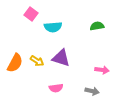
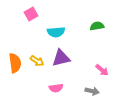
pink square: rotated 24 degrees clockwise
cyan semicircle: moved 3 px right, 5 px down
purple triangle: rotated 30 degrees counterclockwise
orange semicircle: rotated 36 degrees counterclockwise
pink arrow: rotated 32 degrees clockwise
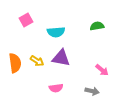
pink square: moved 5 px left, 6 px down
purple triangle: rotated 24 degrees clockwise
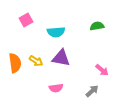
yellow arrow: moved 1 px left
gray arrow: rotated 56 degrees counterclockwise
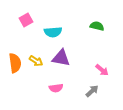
green semicircle: rotated 24 degrees clockwise
cyan semicircle: moved 3 px left
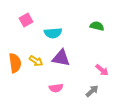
cyan semicircle: moved 1 px down
